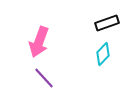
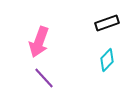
cyan diamond: moved 4 px right, 6 px down
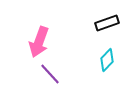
purple line: moved 6 px right, 4 px up
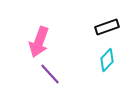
black rectangle: moved 4 px down
